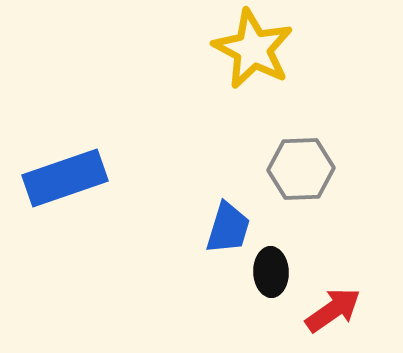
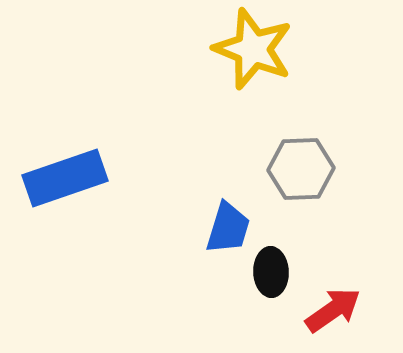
yellow star: rotated 6 degrees counterclockwise
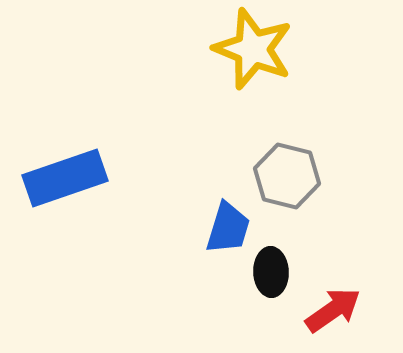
gray hexagon: moved 14 px left, 7 px down; rotated 16 degrees clockwise
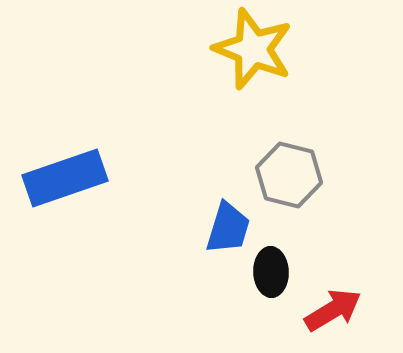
gray hexagon: moved 2 px right, 1 px up
red arrow: rotated 4 degrees clockwise
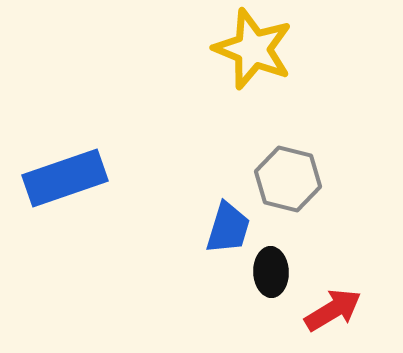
gray hexagon: moved 1 px left, 4 px down
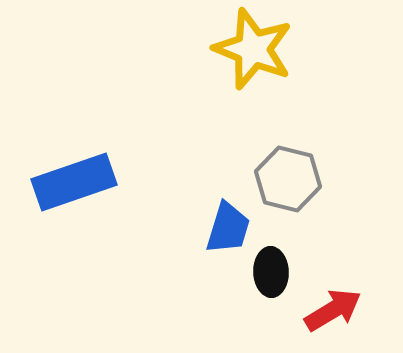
blue rectangle: moved 9 px right, 4 px down
